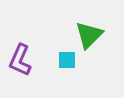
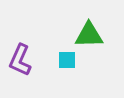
green triangle: rotated 44 degrees clockwise
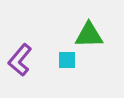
purple L-shape: rotated 16 degrees clockwise
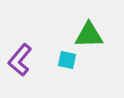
cyan square: rotated 12 degrees clockwise
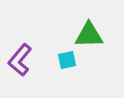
cyan square: rotated 24 degrees counterclockwise
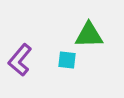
cyan square: rotated 18 degrees clockwise
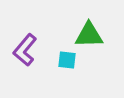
purple L-shape: moved 5 px right, 10 px up
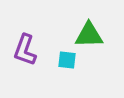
purple L-shape: rotated 20 degrees counterclockwise
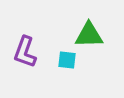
purple L-shape: moved 2 px down
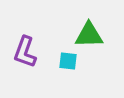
cyan square: moved 1 px right, 1 px down
